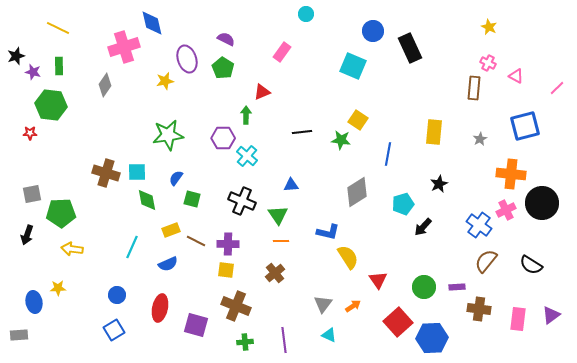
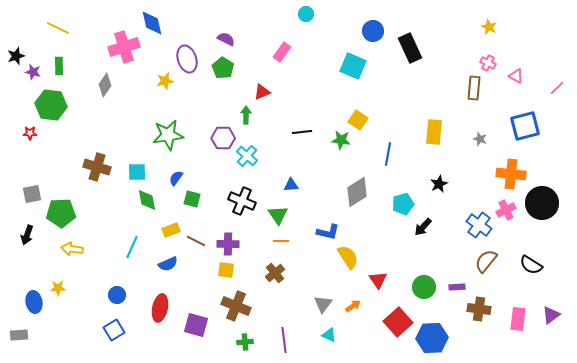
gray star at (480, 139): rotated 24 degrees counterclockwise
brown cross at (106, 173): moved 9 px left, 6 px up
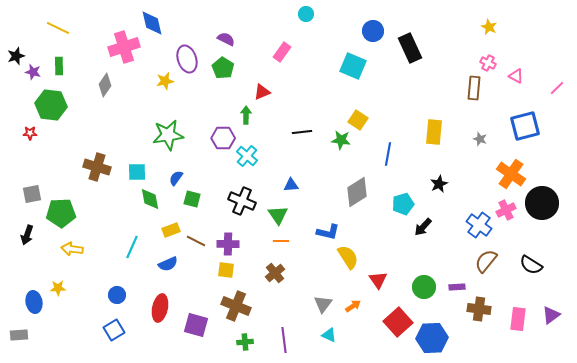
orange cross at (511, 174): rotated 28 degrees clockwise
green diamond at (147, 200): moved 3 px right, 1 px up
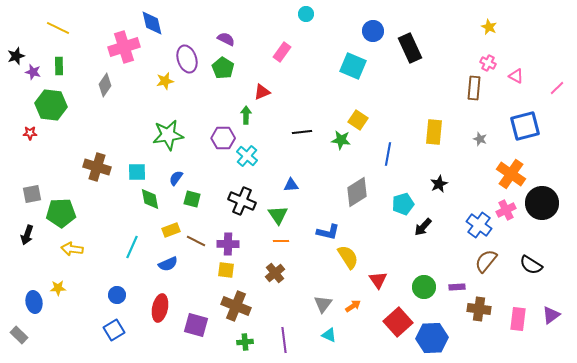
gray rectangle at (19, 335): rotated 48 degrees clockwise
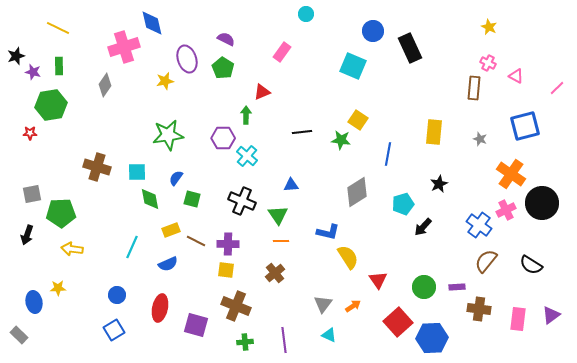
green hexagon at (51, 105): rotated 16 degrees counterclockwise
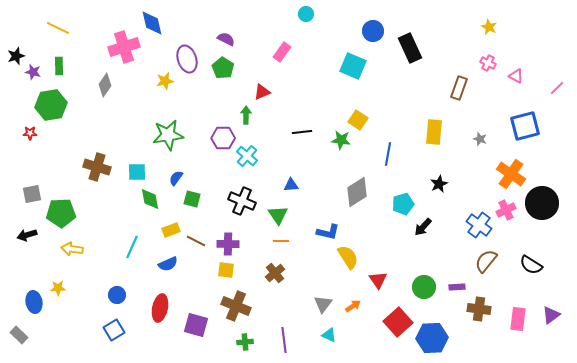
brown rectangle at (474, 88): moved 15 px left; rotated 15 degrees clockwise
black arrow at (27, 235): rotated 54 degrees clockwise
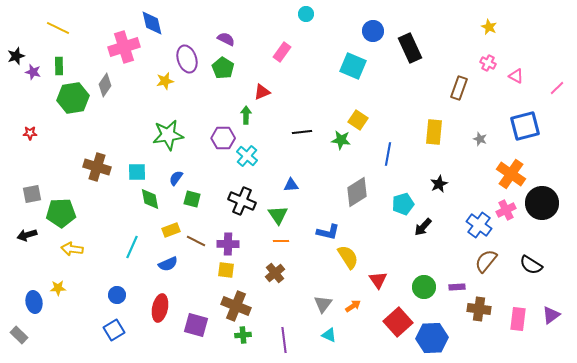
green hexagon at (51, 105): moved 22 px right, 7 px up
green cross at (245, 342): moved 2 px left, 7 px up
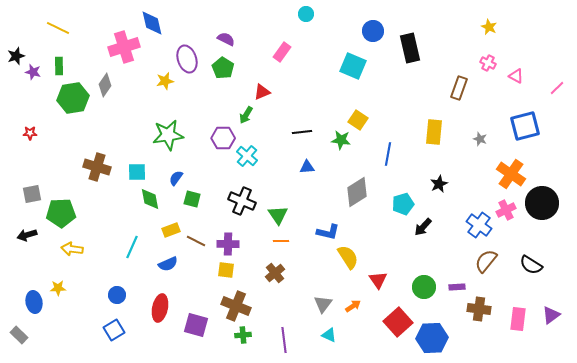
black rectangle at (410, 48): rotated 12 degrees clockwise
green arrow at (246, 115): rotated 150 degrees counterclockwise
blue triangle at (291, 185): moved 16 px right, 18 px up
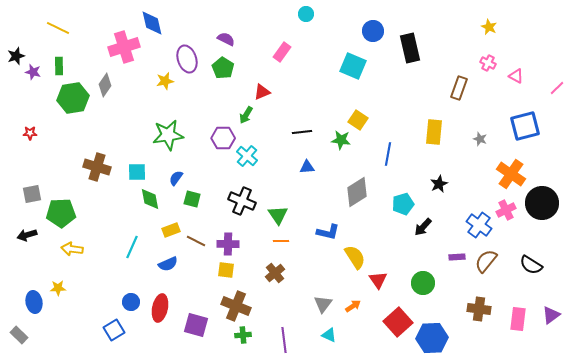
yellow semicircle at (348, 257): moved 7 px right
green circle at (424, 287): moved 1 px left, 4 px up
purple rectangle at (457, 287): moved 30 px up
blue circle at (117, 295): moved 14 px right, 7 px down
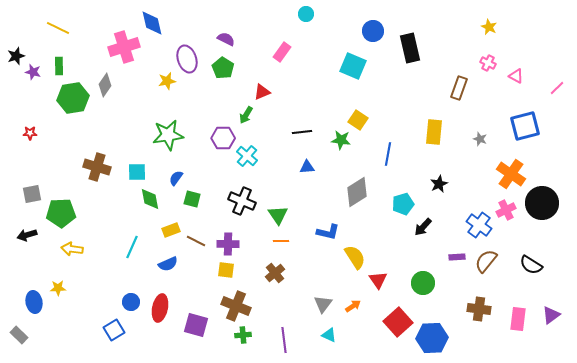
yellow star at (165, 81): moved 2 px right
